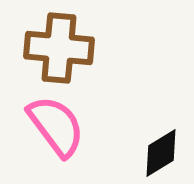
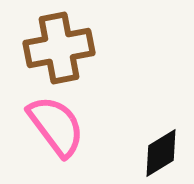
brown cross: rotated 16 degrees counterclockwise
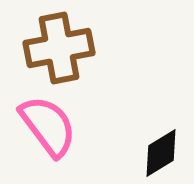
pink semicircle: moved 8 px left
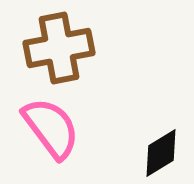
pink semicircle: moved 3 px right, 2 px down
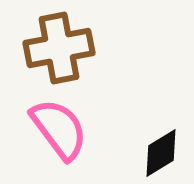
pink semicircle: moved 8 px right, 1 px down
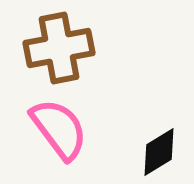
black diamond: moved 2 px left, 1 px up
